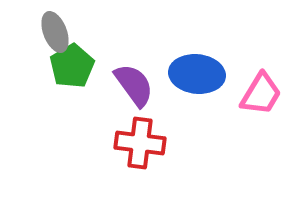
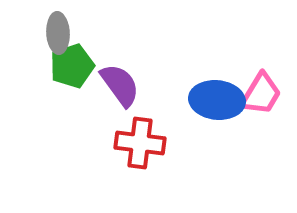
gray ellipse: moved 3 px right, 1 px down; rotated 18 degrees clockwise
green pentagon: rotated 12 degrees clockwise
blue ellipse: moved 20 px right, 26 px down
purple semicircle: moved 14 px left
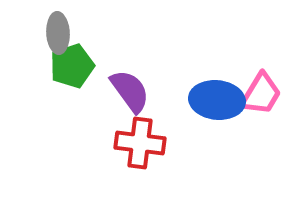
purple semicircle: moved 10 px right, 6 px down
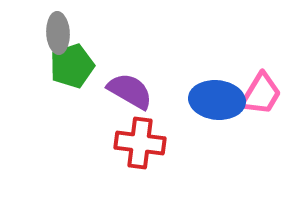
purple semicircle: rotated 24 degrees counterclockwise
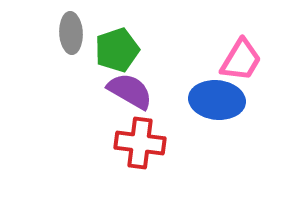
gray ellipse: moved 13 px right
green pentagon: moved 45 px right, 16 px up
pink trapezoid: moved 20 px left, 34 px up
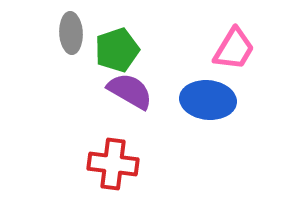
pink trapezoid: moved 7 px left, 11 px up
blue ellipse: moved 9 px left
red cross: moved 27 px left, 21 px down
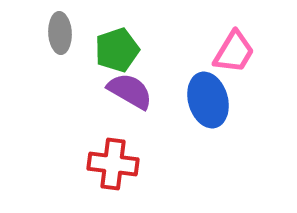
gray ellipse: moved 11 px left
pink trapezoid: moved 3 px down
blue ellipse: rotated 68 degrees clockwise
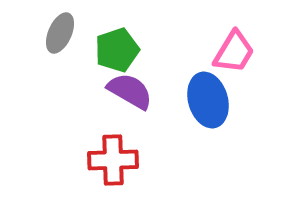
gray ellipse: rotated 27 degrees clockwise
red cross: moved 4 px up; rotated 9 degrees counterclockwise
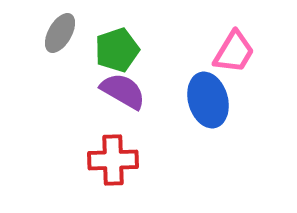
gray ellipse: rotated 6 degrees clockwise
purple semicircle: moved 7 px left
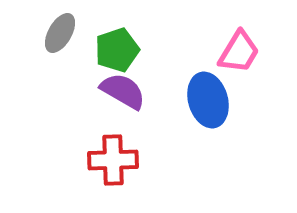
pink trapezoid: moved 5 px right
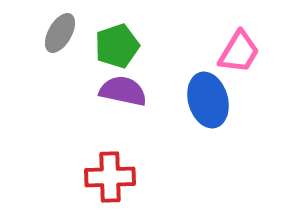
green pentagon: moved 4 px up
purple semicircle: rotated 18 degrees counterclockwise
red cross: moved 3 px left, 17 px down
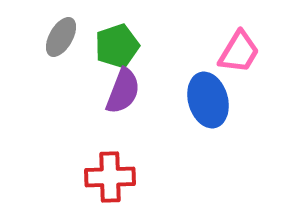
gray ellipse: moved 1 px right, 4 px down
purple semicircle: rotated 99 degrees clockwise
